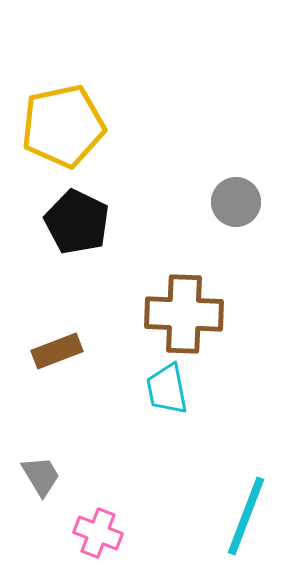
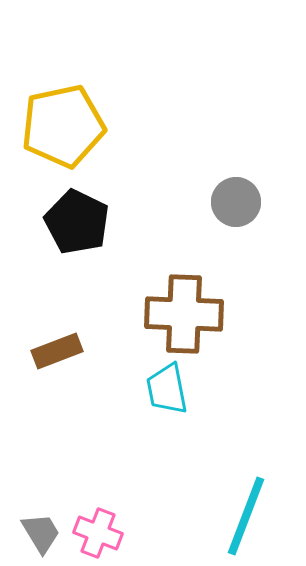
gray trapezoid: moved 57 px down
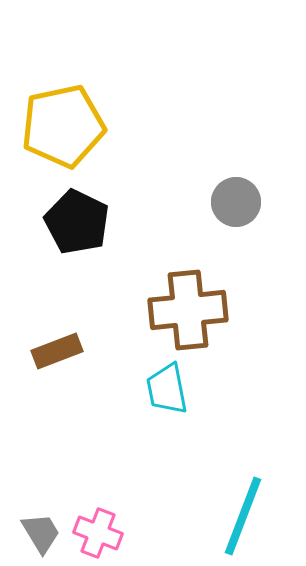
brown cross: moved 4 px right, 4 px up; rotated 8 degrees counterclockwise
cyan line: moved 3 px left
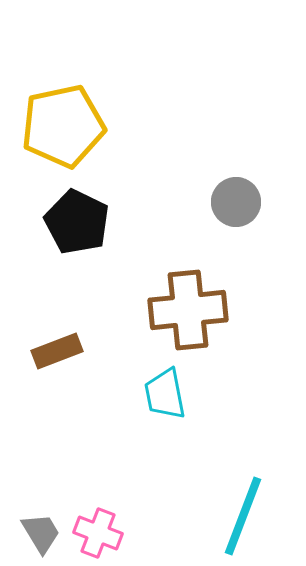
cyan trapezoid: moved 2 px left, 5 px down
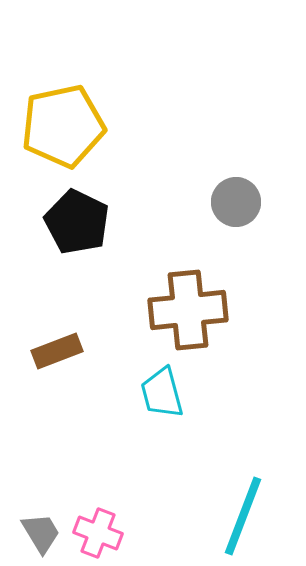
cyan trapezoid: moved 3 px left, 1 px up; rotated 4 degrees counterclockwise
